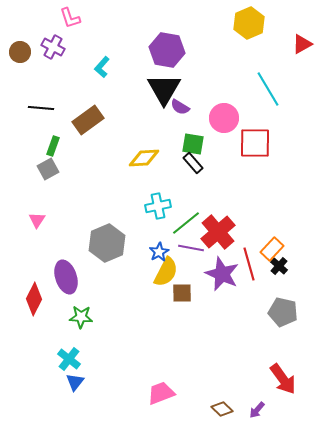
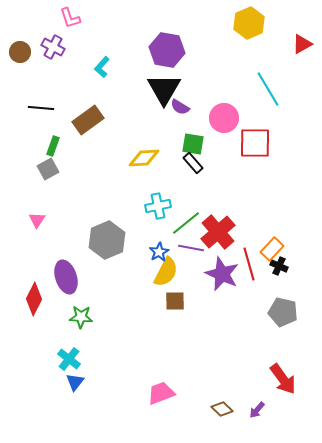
gray hexagon at (107, 243): moved 3 px up
black cross at (279, 266): rotated 18 degrees counterclockwise
brown square at (182, 293): moved 7 px left, 8 px down
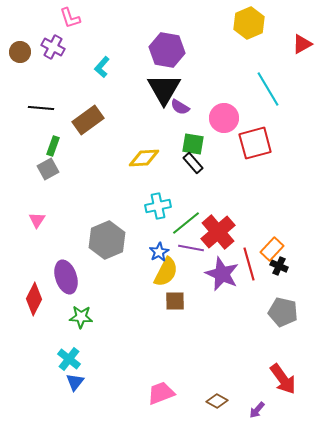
red square at (255, 143): rotated 16 degrees counterclockwise
brown diamond at (222, 409): moved 5 px left, 8 px up; rotated 15 degrees counterclockwise
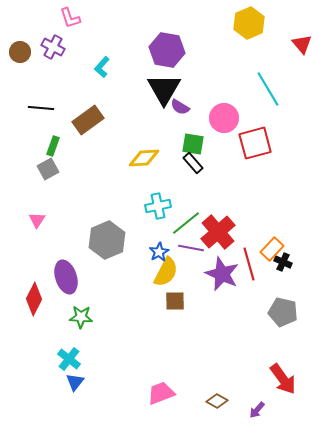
red triangle at (302, 44): rotated 40 degrees counterclockwise
black cross at (279, 266): moved 4 px right, 4 px up
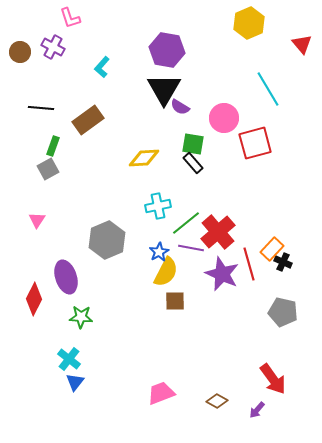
red arrow at (283, 379): moved 10 px left
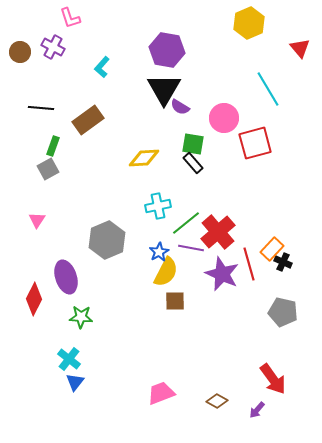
red triangle at (302, 44): moved 2 px left, 4 px down
